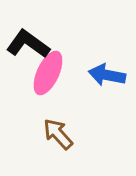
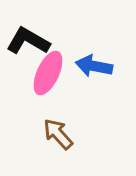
black L-shape: moved 3 px up; rotated 6 degrees counterclockwise
blue arrow: moved 13 px left, 9 px up
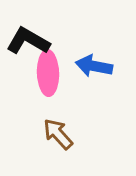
pink ellipse: rotated 27 degrees counterclockwise
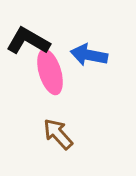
blue arrow: moved 5 px left, 11 px up
pink ellipse: moved 2 px right, 1 px up; rotated 15 degrees counterclockwise
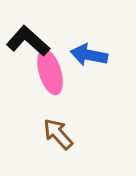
black L-shape: rotated 12 degrees clockwise
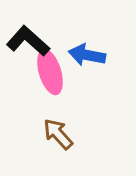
blue arrow: moved 2 px left
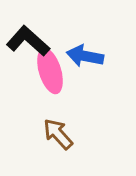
blue arrow: moved 2 px left, 1 px down
pink ellipse: moved 1 px up
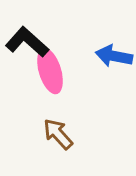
black L-shape: moved 1 px left, 1 px down
blue arrow: moved 29 px right
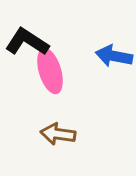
black L-shape: rotated 9 degrees counterclockwise
brown arrow: rotated 40 degrees counterclockwise
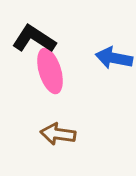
black L-shape: moved 7 px right, 3 px up
blue arrow: moved 2 px down
